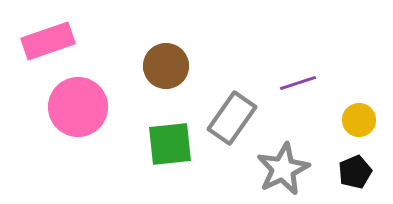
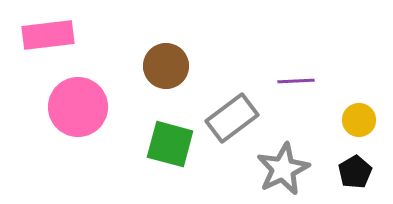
pink rectangle: moved 6 px up; rotated 12 degrees clockwise
purple line: moved 2 px left, 2 px up; rotated 15 degrees clockwise
gray rectangle: rotated 18 degrees clockwise
green square: rotated 21 degrees clockwise
black pentagon: rotated 8 degrees counterclockwise
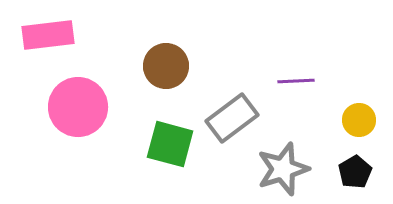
gray star: rotated 8 degrees clockwise
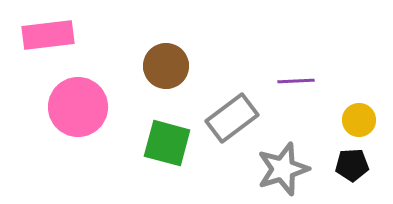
green square: moved 3 px left, 1 px up
black pentagon: moved 3 px left, 7 px up; rotated 28 degrees clockwise
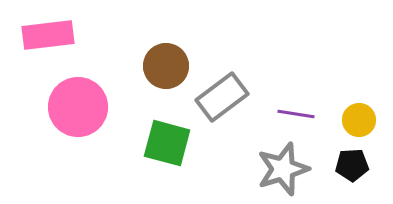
purple line: moved 33 px down; rotated 12 degrees clockwise
gray rectangle: moved 10 px left, 21 px up
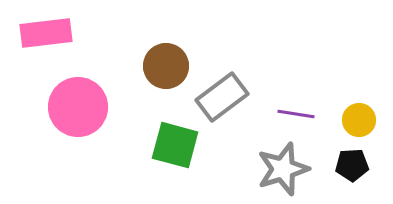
pink rectangle: moved 2 px left, 2 px up
green square: moved 8 px right, 2 px down
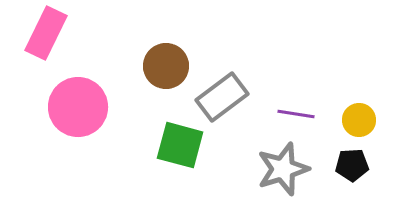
pink rectangle: rotated 57 degrees counterclockwise
green square: moved 5 px right
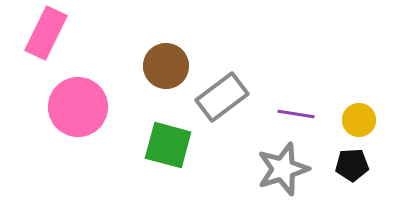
green square: moved 12 px left
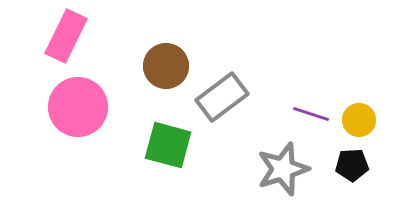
pink rectangle: moved 20 px right, 3 px down
purple line: moved 15 px right; rotated 9 degrees clockwise
